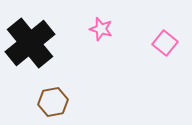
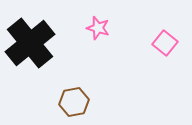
pink star: moved 3 px left, 1 px up
brown hexagon: moved 21 px right
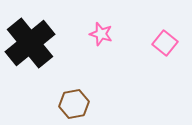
pink star: moved 3 px right, 6 px down
brown hexagon: moved 2 px down
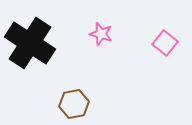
black cross: rotated 18 degrees counterclockwise
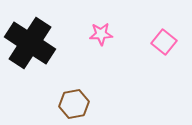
pink star: rotated 20 degrees counterclockwise
pink square: moved 1 px left, 1 px up
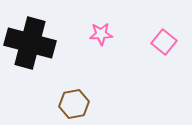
black cross: rotated 18 degrees counterclockwise
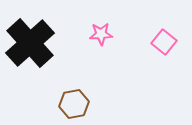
black cross: rotated 33 degrees clockwise
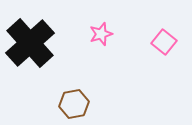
pink star: rotated 15 degrees counterclockwise
